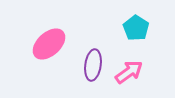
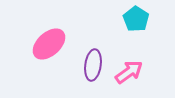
cyan pentagon: moved 9 px up
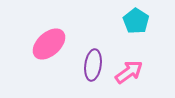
cyan pentagon: moved 2 px down
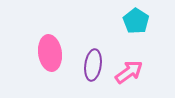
pink ellipse: moved 1 px right, 9 px down; rotated 56 degrees counterclockwise
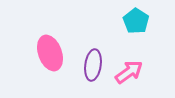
pink ellipse: rotated 12 degrees counterclockwise
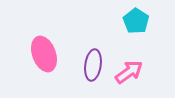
pink ellipse: moved 6 px left, 1 px down
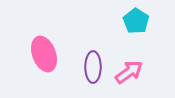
purple ellipse: moved 2 px down; rotated 8 degrees counterclockwise
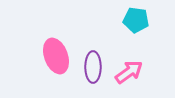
cyan pentagon: moved 1 px up; rotated 25 degrees counterclockwise
pink ellipse: moved 12 px right, 2 px down
